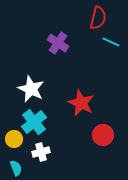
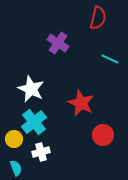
cyan line: moved 1 px left, 17 px down
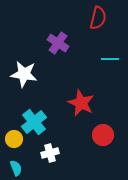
cyan line: rotated 24 degrees counterclockwise
white star: moved 7 px left, 15 px up; rotated 16 degrees counterclockwise
white cross: moved 9 px right, 1 px down
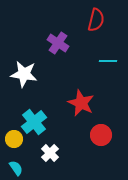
red semicircle: moved 2 px left, 2 px down
cyan line: moved 2 px left, 2 px down
red circle: moved 2 px left
white cross: rotated 30 degrees counterclockwise
cyan semicircle: rotated 14 degrees counterclockwise
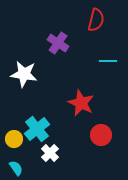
cyan cross: moved 3 px right, 7 px down
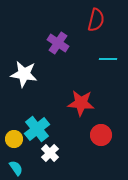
cyan line: moved 2 px up
red star: rotated 20 degrees counterclockwise
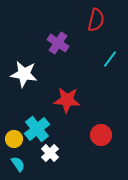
cyan line: moved 2 px right; rotated 54 degrees counterclockwise
red star: moved 14 px left, 3 px up
cyan semicircle: moved 2 px right, 4 px up
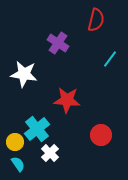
yellow circle: moved 1 px right, 3 px down
